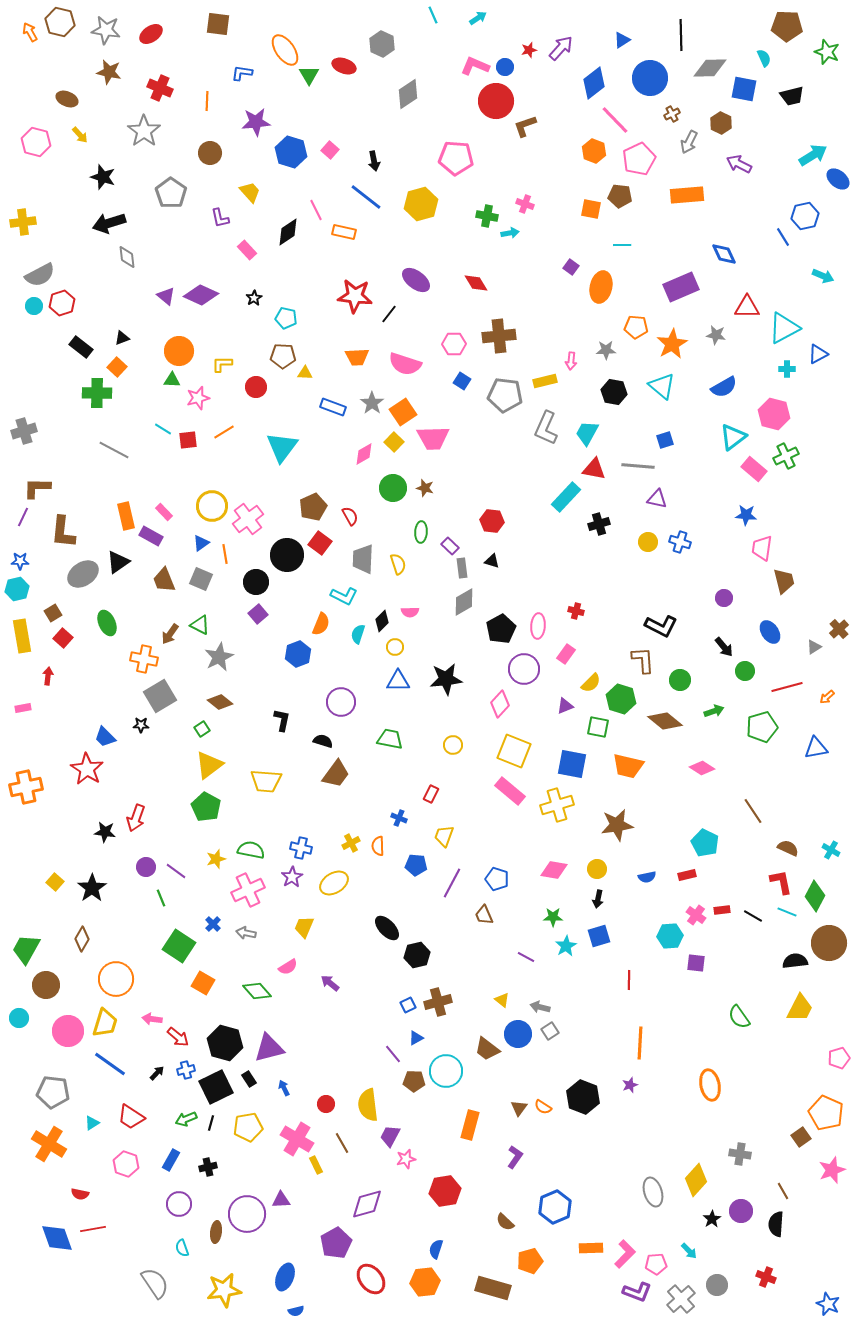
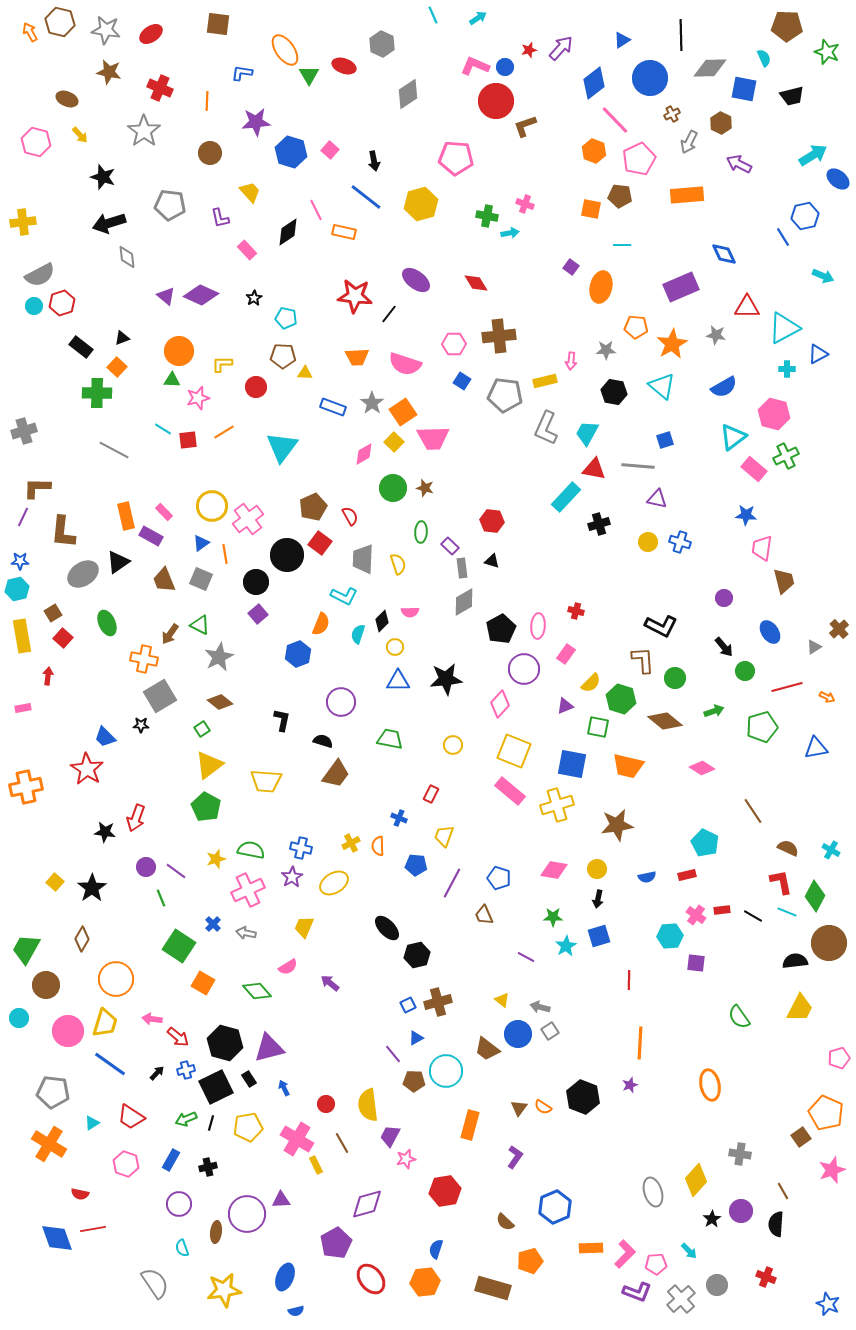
gray pentagon at (171, 193): moved 1 px left, 12 px down; rotated 28 degrees counterclockwise
green circle at (680, 680): moved 5 px left, 2 px up
orange arrow at (827, 697): rotated 112 degrees counterclockwise
blue pentagon at (497, 879): moved 2 px right, 1 px up
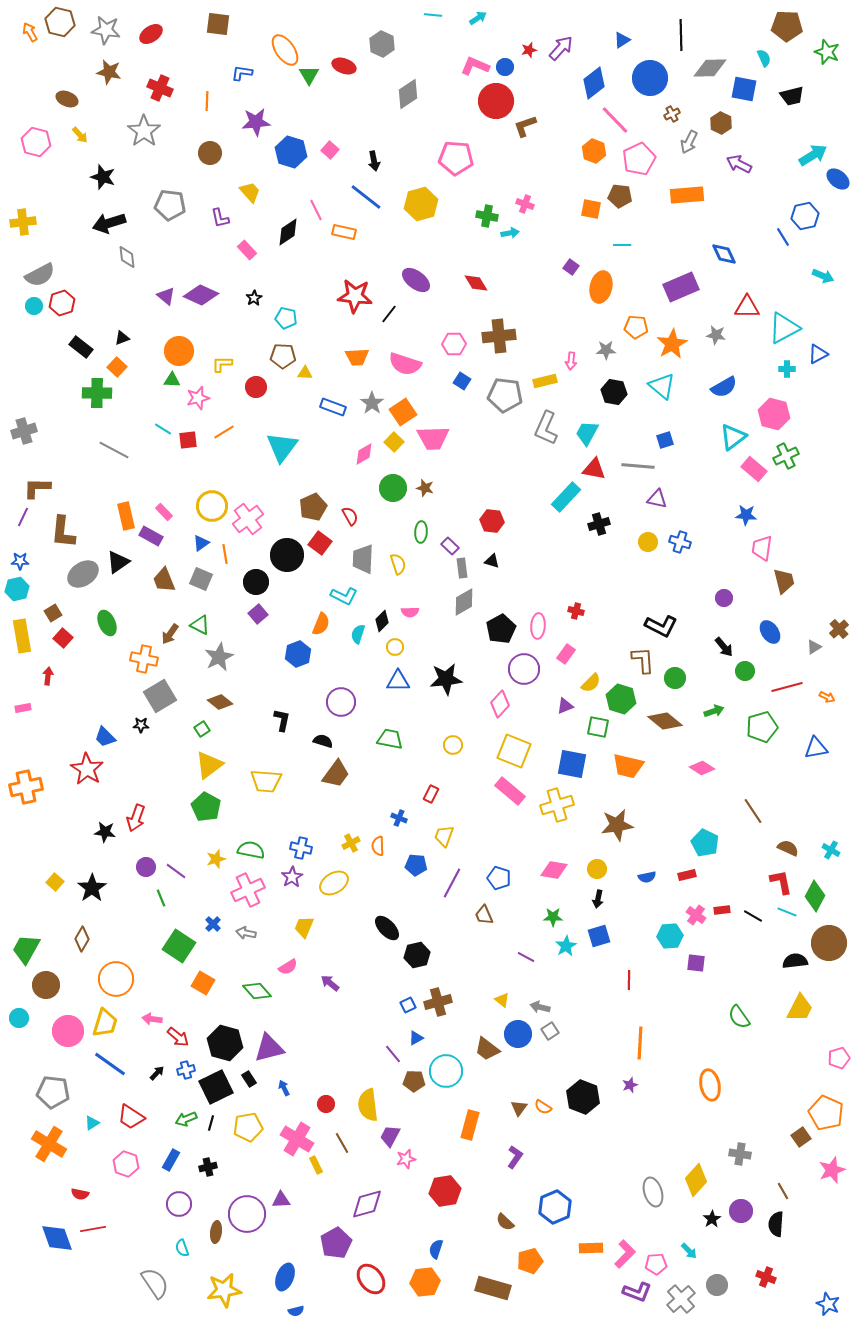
cyan line at (433, 15): rotated 60 degrees counterclockwise
